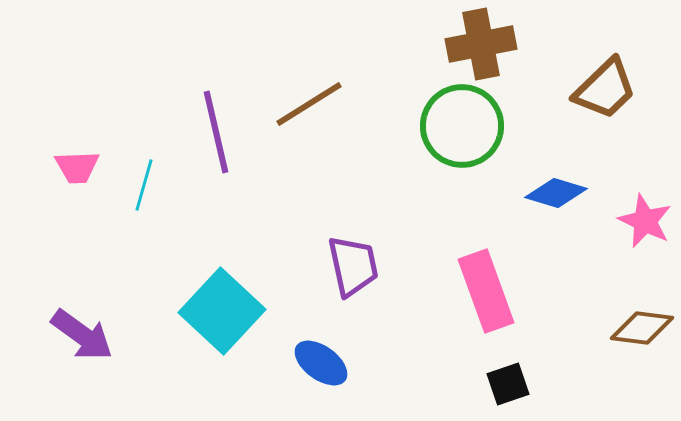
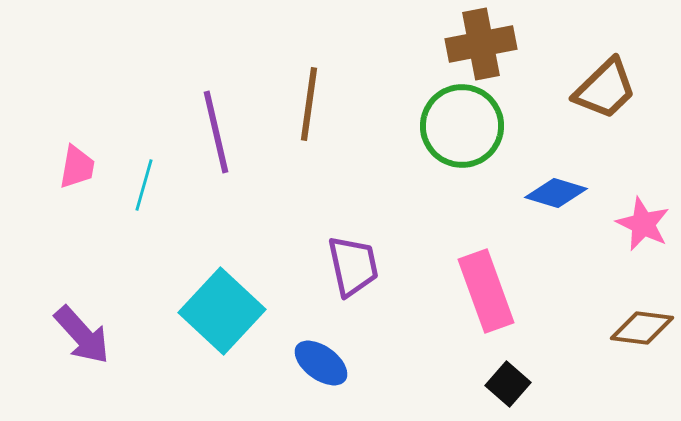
brown line: rotated 50 degrees counterclockwise
pink trapezoid: rotated 78 degrees counterclockwise
pink star: moved 2 px left, 3 px down
purple arrow: rotated 12 degrees clockwise
black square: rotated 30 degrees counterclockwise
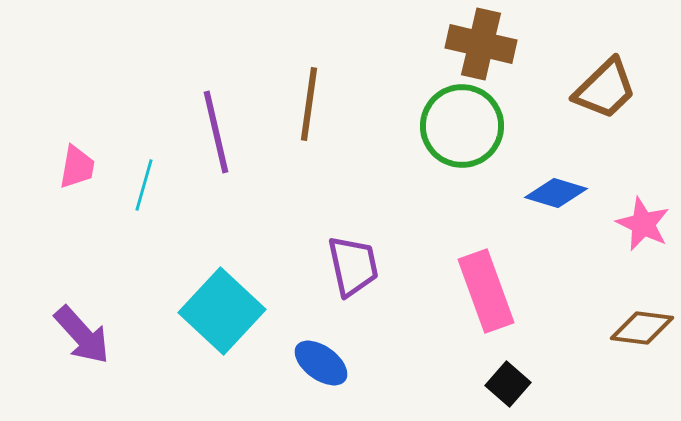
brown cross: rotated 24 degrees clockwise
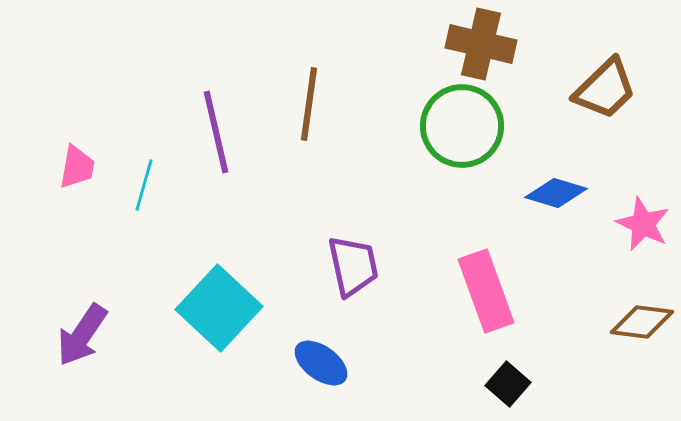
cyan square: moved 3 px left, 3 px up
brown diamond: moved 6 px up
purple arrow: rotated 76 degrees clockwise
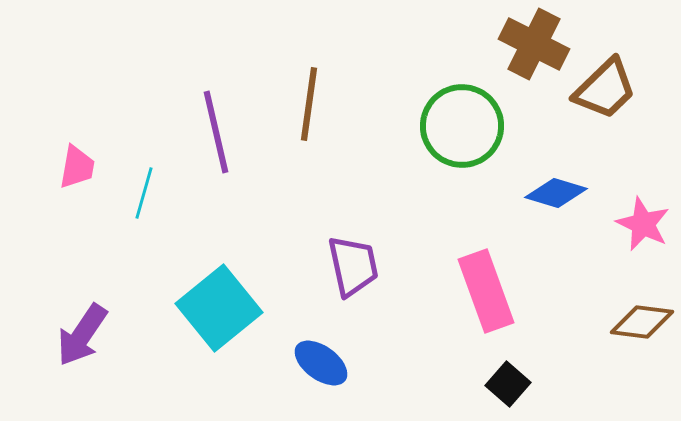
brown cross: moved 53 px right; rotated 14 degrees clockwise
cyan line: moved 8 px down
cyan square: rotated 8 degrees clockwise
